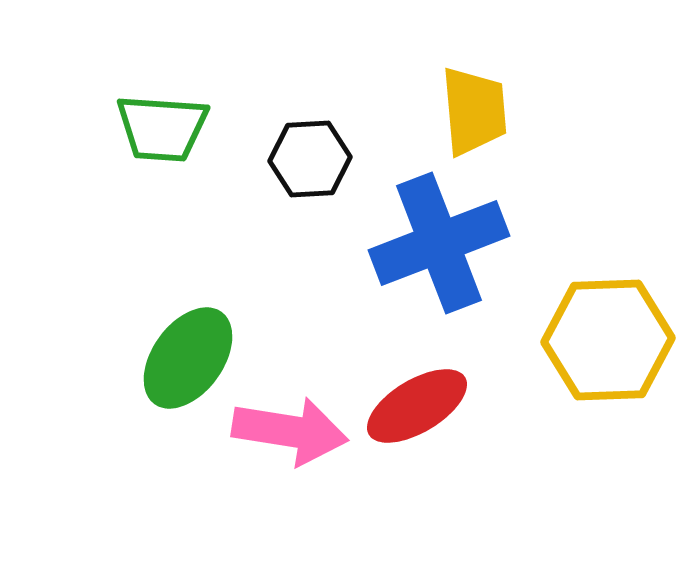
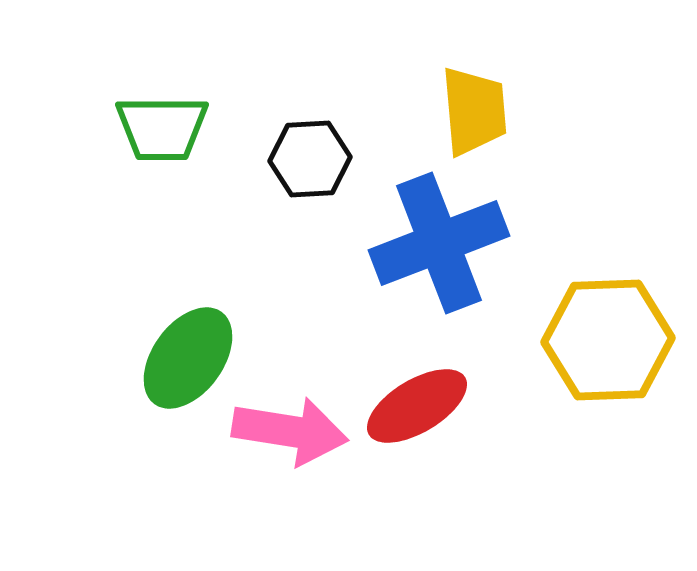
green trapezoid: rotated 4 degrees counterclockwise
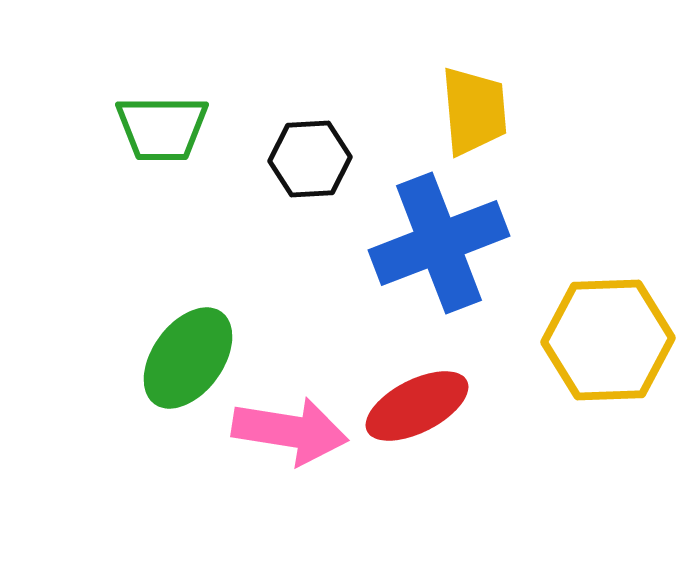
red ellipse: rotated 4 degrees clockwise
